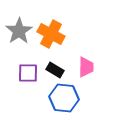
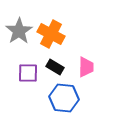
black rectangle: moved 3 px up
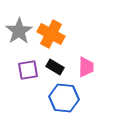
purple square: moved 3 px up; rotated 10 degrees counterclockwise
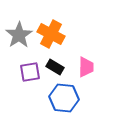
gray star: moved 4 px down
purple square: moved 2 px right, 2 px down
